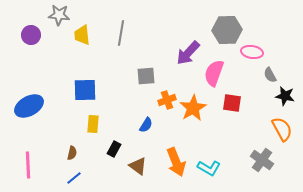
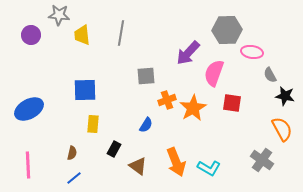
blue ellipse: moved 3 px down
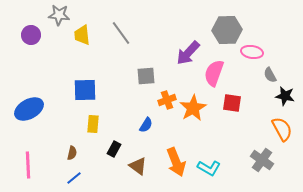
gray line: rotated 45 degrees counterclockwise
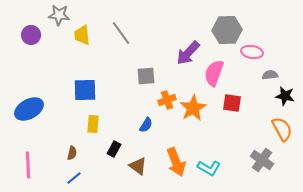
gray semicircle: rotated 112 degrees clockwise
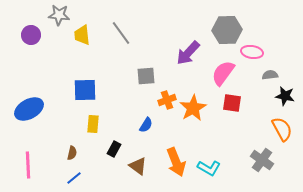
pink semicircle: moved 9 px right; rotated 16 degrees clockwise
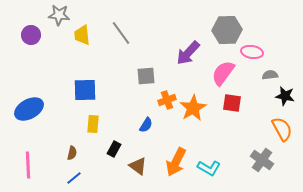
orange arrow: rotated 48 degrees clockwise
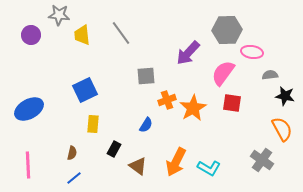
blue square: rotated 25 degrees counterclockwise
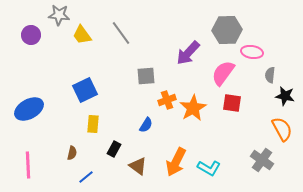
yellow trapezoid: rotated 30 degrees counterclockwise
gray semicircle: rotated 77 degrees counterclockwise
blue line: moved 12 px right, 1 px up
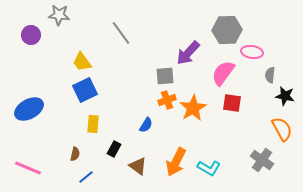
yellow trapezoid: moved 27 px down
gray square: moved 19 px right
brown semicircle: moved 3 px right, 1 px down
pink line: moved 3 px down; rotated 64 degrees counterclockwise
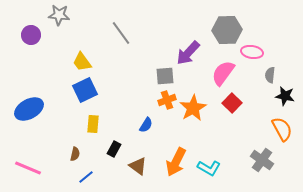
red square: rotated 36 degrees clockwise
